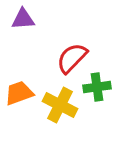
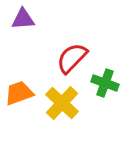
green cross: moved 8 px right, 4 px up; rotated 28 degrees clockwise
yellow cross: moved 2 px right, 2 px up; rotated 16 degrees clockwise
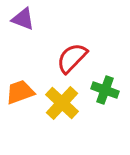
purple triangle: rotated 25 degrees clockwise
green cross: moved 7 px down
orange trapezoid: moved 1 px right, 1 px up
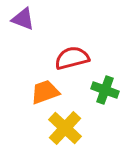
red semicircle: rotated 32 degrees clockwise
orange trapezoid: moved 25 px right
yellow cross: moved 3 px right, 25 px down
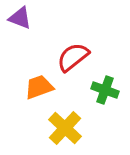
purple triangle: moved 3 px left, 1 px up
red semicircle: moved 1 px right, 1 px up; rotated 24 degrees counterclockwise
orange trapezoid: moved 6 px left, 5 px up
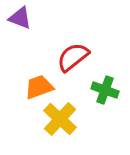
yellow cross: moved 5 px left, 9 px up
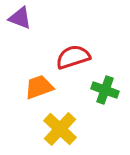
red semicircle: rotated 20 degrees clockwise
yellow cross: moved 10 px down
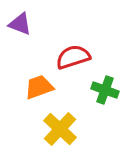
purple triangle: moved 6 px down
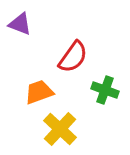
red semicircle: rotated 144 degrees clockwise
orange trapezoid: moved 5 px down
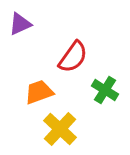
purple triangle: rotated 45 degrees counterclockwise
green cross: rotated 12 degrees clockwise
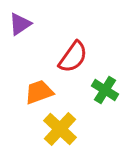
purple triangle: rotated 10 degrees counterclockwise
